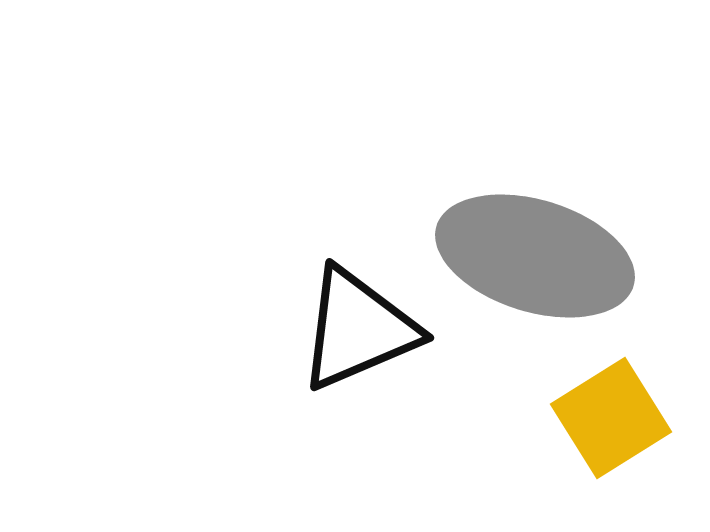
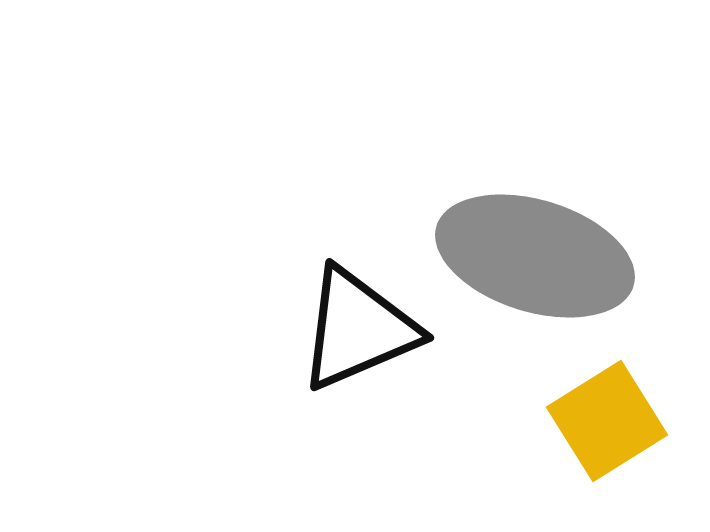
yellow square: moved 4 px left, 3 px down
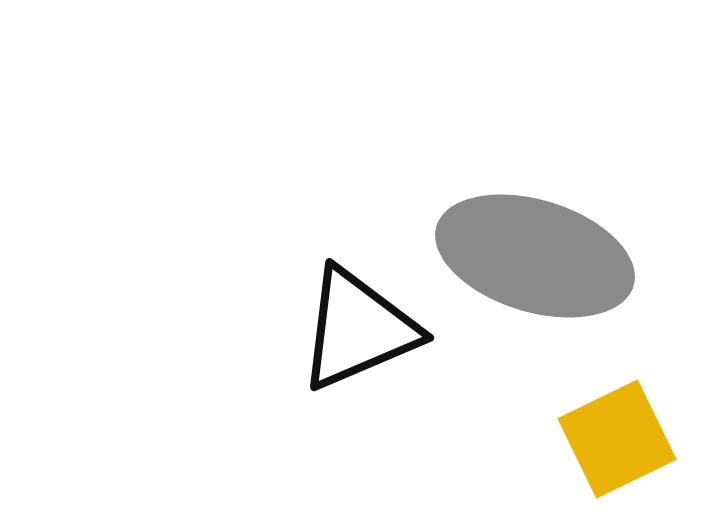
yellow square: moved 10 px right, 18 px down; rotated 6 degrees clockwise
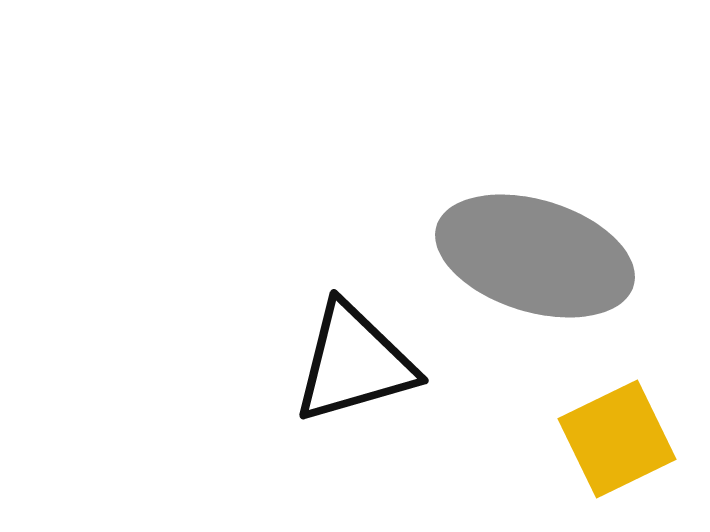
black triangle: moved 4 px left, 34 px down; rotated 7 degrees clockwise
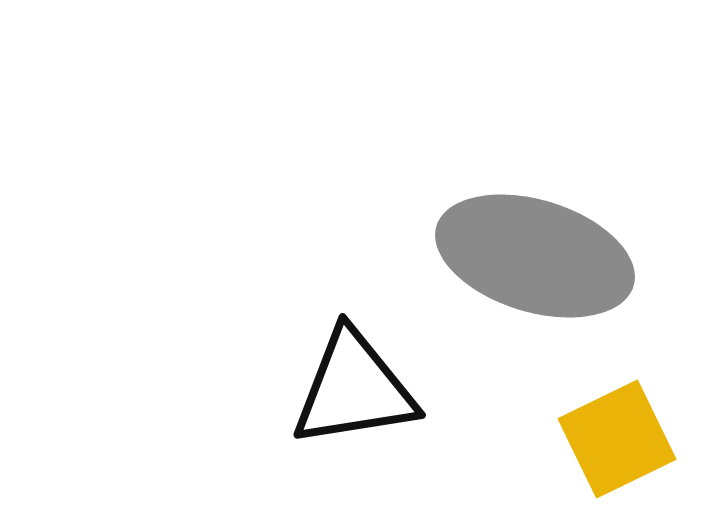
black triangle: moved 26 px down; rotated 7 degrees clockwise
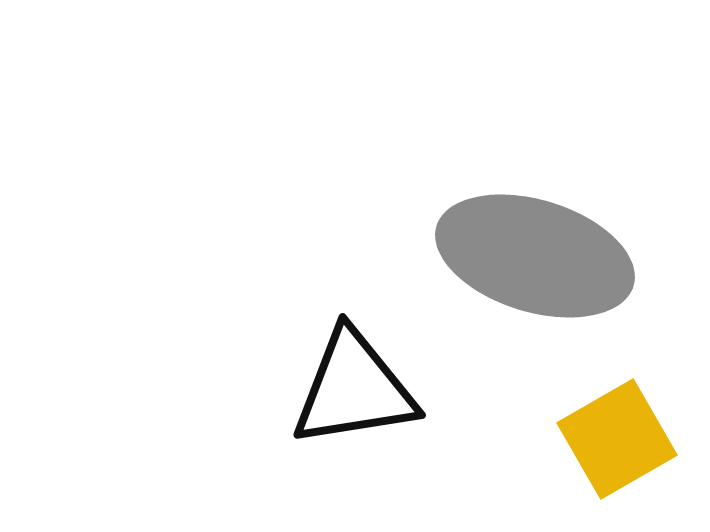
yellow square: rotated 4 degrees counterclockwise
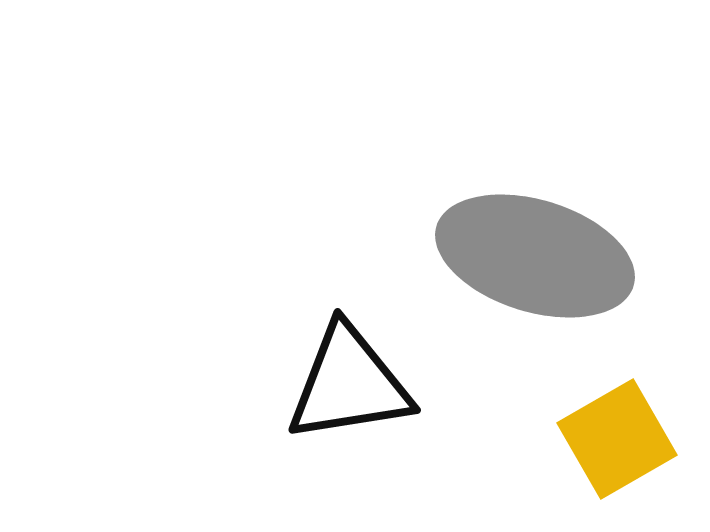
black triangle: moved 5 px left, 5 px up
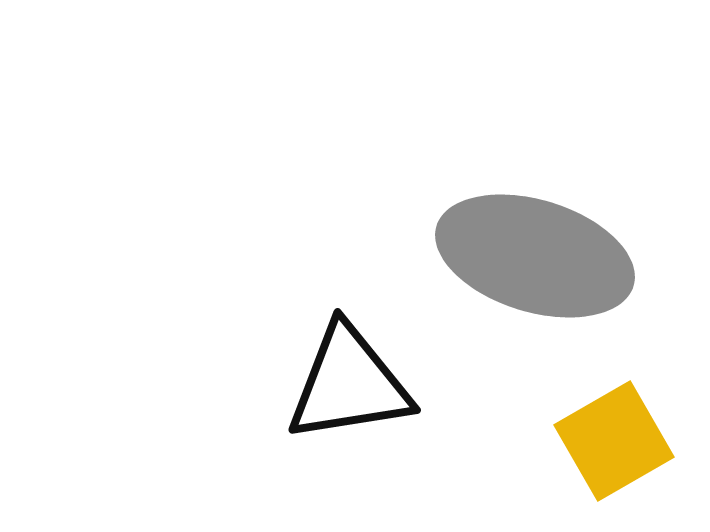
yellow square: moved 3 px left, 2 px down
